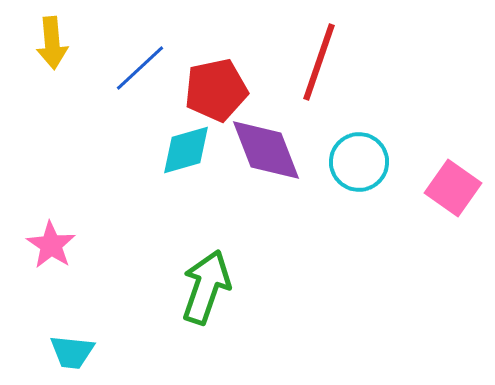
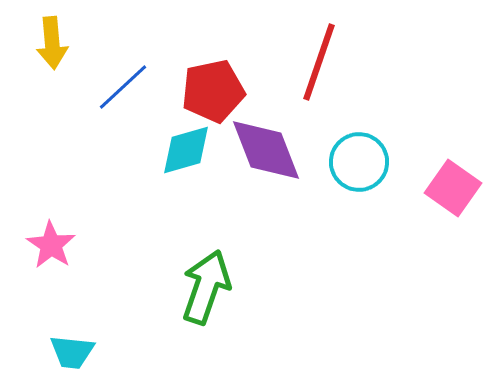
blue line: moved 17 px left, 19 px down
red pentagon: moved 3 px left, 1 px down
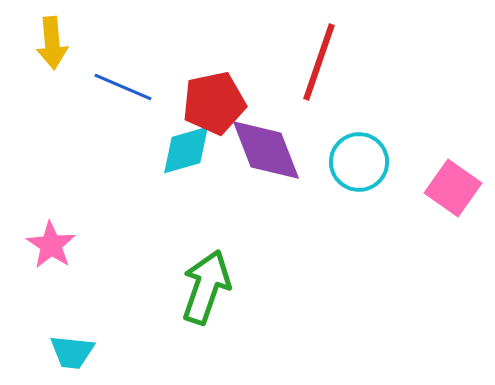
blue line: rotated 66 degrees clockwise
red pentagon: moved 1 px right, 12 px down
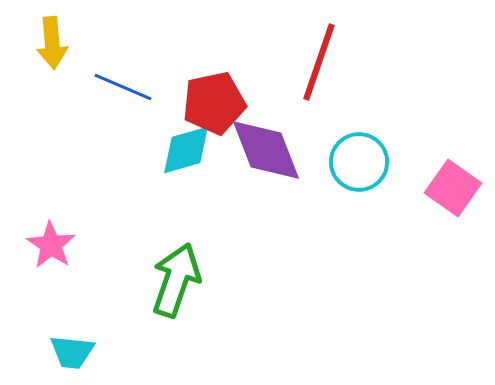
green arrow: moved 30 px left, 7 px up
